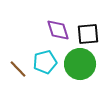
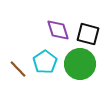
black square: rotated 20 degrees clockwise
cyan pentagon: rotated 20 degrees counterclockwise
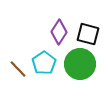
purple diamond: moved 1 px right, 2 px down; rotated 50 degrees clockwise
cyan pentagon: moved 1 px left, 1 px down
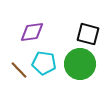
purple diamond: moved 27 px left; rotated 50 degrees clockwise
cyan pentagon: rotated 30 degrees counterclockwise
brown line: moved 1 px right, 1 px down
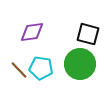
cyan pentagon: moved 3 px left, 5 px down
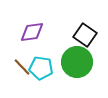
black square: moved 3 px left, 1 px down; rotated 20 degrees clockwise
green circle: moved 3 px left, 2 px up
brown line: moved 3 px right, 3 px up
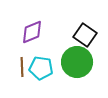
purple diamond: rotated 15 degrees counterclockwise
brown line: rotated 42 degrees clockwise
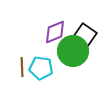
purple diamond: moved 23 px right
green circle: moved 4 px left, 11 px up
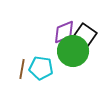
purple diamond: moved 9 px right
brown line: moved 2 px down; rotated 12 degrees clockwise
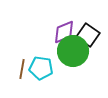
black square: moved 3 px right
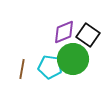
green circle: moved 8 px down
cyan pentagon: moved 9 px right, 1 px up
